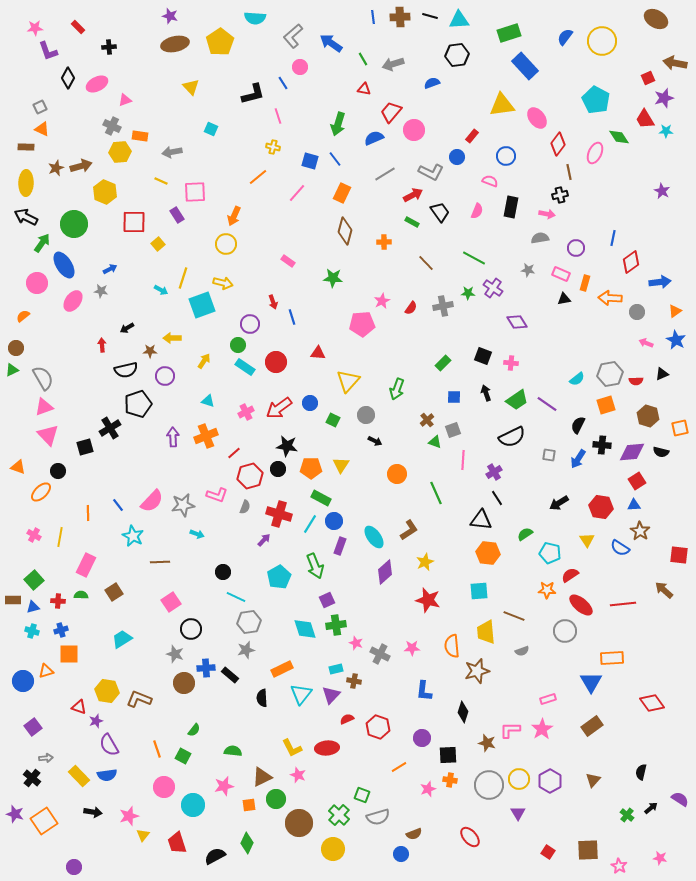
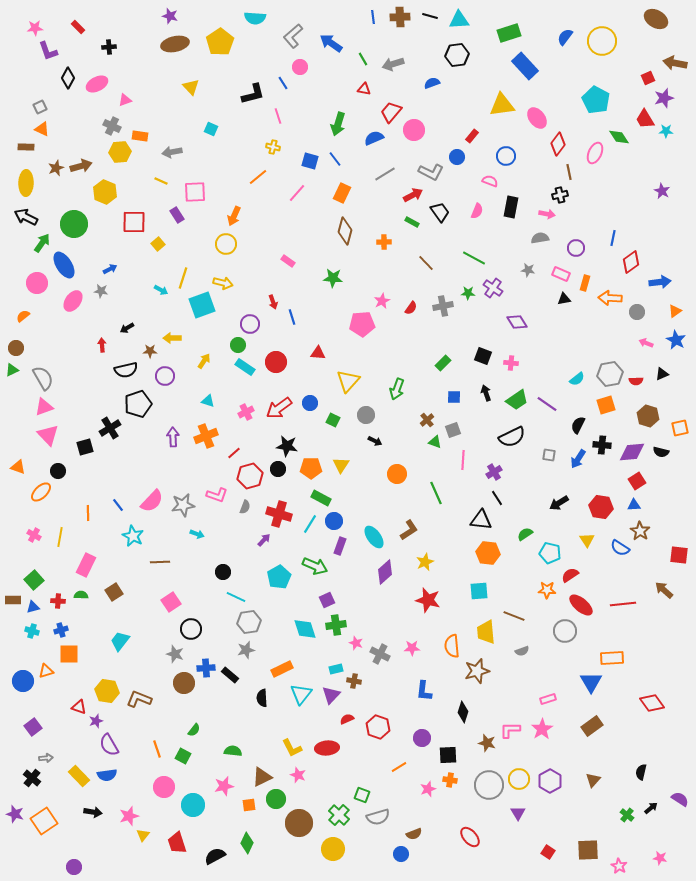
green arrow at (315, 566): rotated 45 degrees counterclockwise
cyan trapezoid at (122, 639): moved 2 px left, 2 px down; rotated 20 degrees counterclockwise
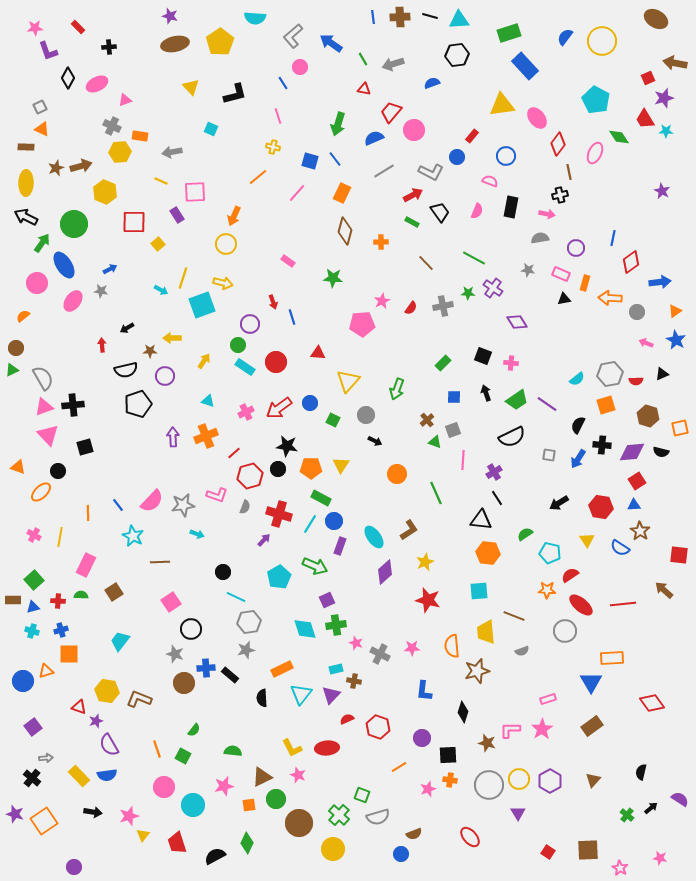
black L-shape at (253, 94): moved 18 px left
gray line at (385, 174): moved 1 px left, 3 px up
orange cross at (384, 242): moved 3 px left
black cross at (110, 428): moved 37 px left, 23 px up; rotated 25 degrees clockwise
pink star at (619, 866): moved 1 px right, 2 px down
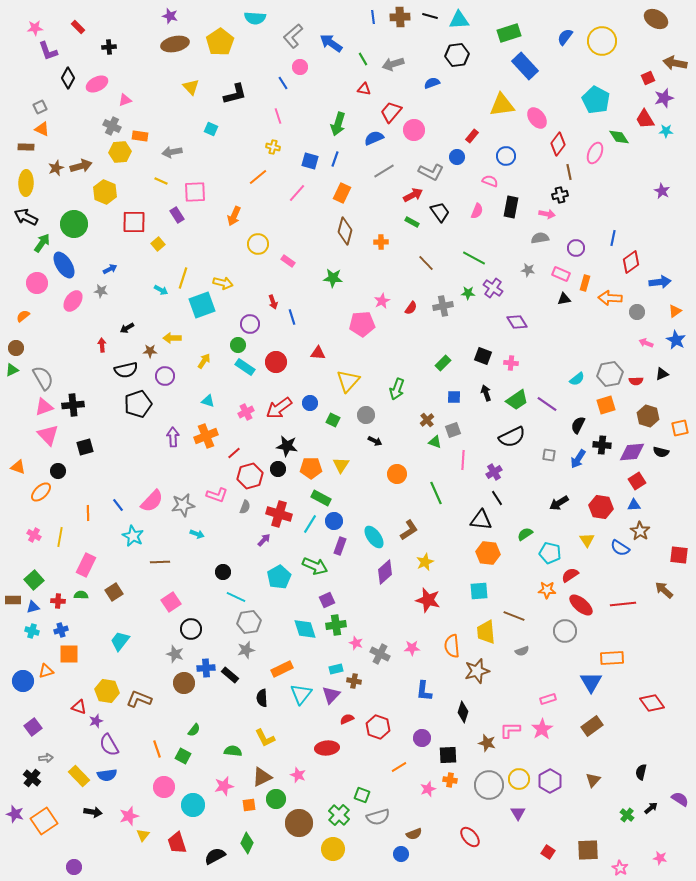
blue line at (335, 159): rotated 56 degrees clockwise
yellow circle at (226, 244): moved 32 px right
yellow L-shape at (292, 748): moved 27 px left, 10 px up
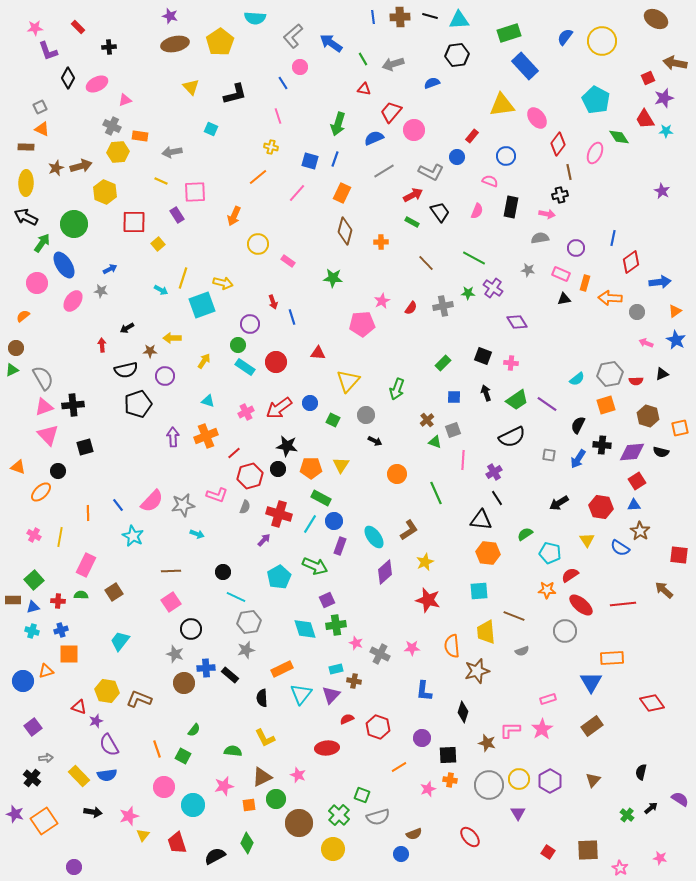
yellow cross at (273, 147): moved 2 px left
yellow hexagon at (120, 152): moved 2 px left
brown line at (160, 562): moved 11 px right, 9 px down
